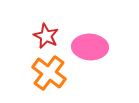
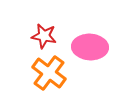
red star: moved 2 px left; rotated 15 degrees counterclockwise
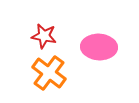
pink ellipse: moved 9 px right
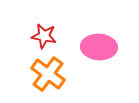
orange cross: moved 1 px left, 1 px down
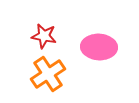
orange cross: rotated 20 degrees clockwise
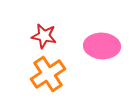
pink ellipse: moved 3 px right, 1 px up
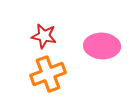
orange cross: rotated 12 degrees clockwise
